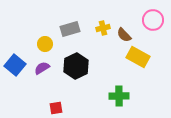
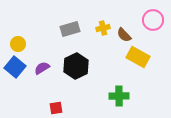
yellow circle: moved 27 px left
blue square: moved 2 px down
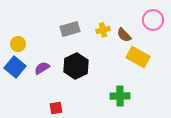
yellow cross: moved 2 px down
green cross: moved 1 px right
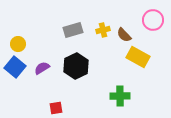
gray rectangle: moved 3 px right, 1 px down
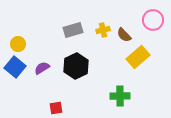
yellow rectangle: rotated 70 degrees counterclockwise
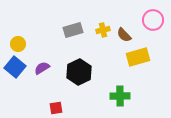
yellow rectangle: rotated 25 degrees clockwise
black hexagon: moved 3 px right, 6 px down
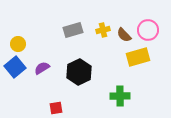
pink circle: moved 5 px left, 10 px down
blue square: rotated 10 degrees clockwise
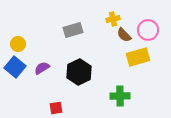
yellow cross: moved 10 px right, 11 px up
blue square: rotated 10 degrees counterclockwise
